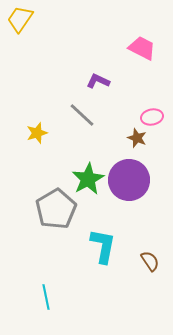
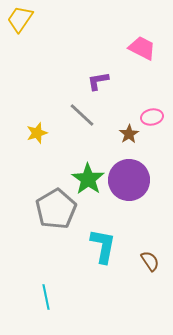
purple L-shape: rotated 35 degrees counterclockwise
brown star: moved 8 px left, 4 px up; rotated 18 degrees clockwise
green star: rotated 8 degrees counterclockwise
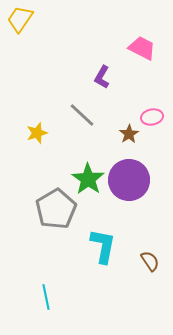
purple L-shape: moved 4 px right, 4 px up; rotated 50 degrees counterclockwise
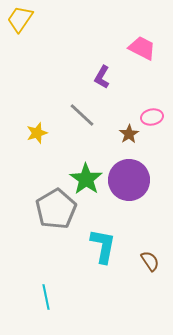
green star: moved 2 px left
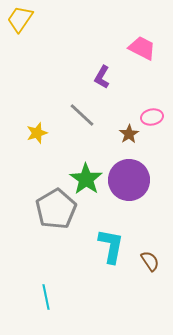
cyan L-shape: moved 8 px right
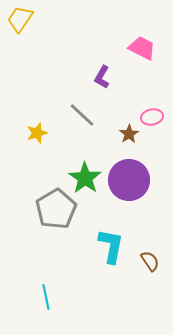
green star: moved 1 px left, 1 px up
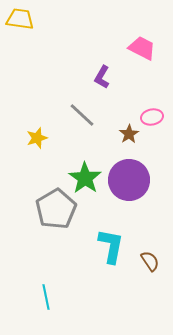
yellow trapezoid: rotated 64 degrees clockwise
yellow star: moved 5 px down
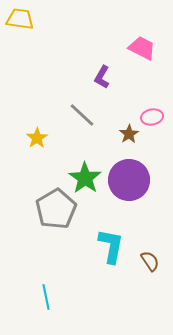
yellow star: rotated 15 degrees counterclockwise
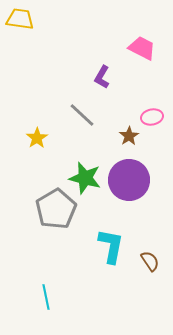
brown star: moved 2 px down
green star: rotated 20 degrees counterclockwise
